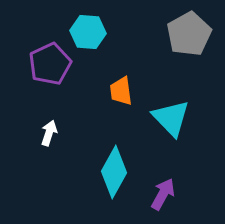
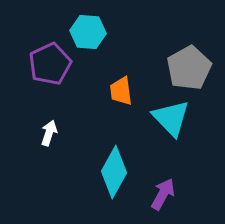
gray pentagon: moved 34 px down
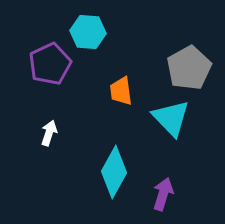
purple arrow: rotated 12 degrees counterclockwise
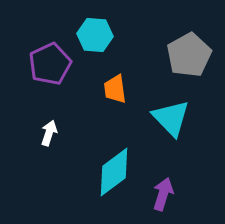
cyan hexagon: moved 7 px right, 3 px down
gray pentagon: moved 13 px up
orange trapezoid: moved 6 px left, 2 px up
cyan diamond: rotated 24 degrees clockwise
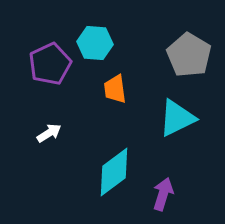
cyan hexagon: moved 8 px down
gray pentagon: rotated 12 degrees counterclockwise
cyan triangle: moved 6 px right; rotated 48 degrees clockwise
white arrow: rotated 40 degrees clockwise
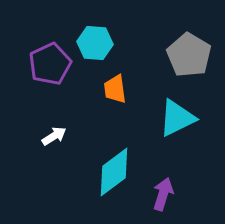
white arrow: moved 5 px right, 3 px down
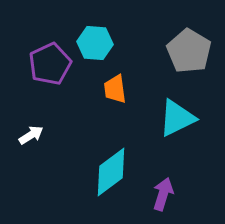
gray pentagon: moved 4 px up
white arrow: moved 23 px left, 1 px up
cyan diamond: moved 3 px left
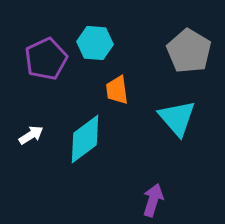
purple pentagon: moved 4 px left, 5 px up
orange trapezoid: moved 2 px right, 1 px down
cyan triangle: rotated 45 degrees counterclockwise
cyan diamond: moved 26 px left, 33 px up
purple arrow: moved 10 px left, 6 px down
